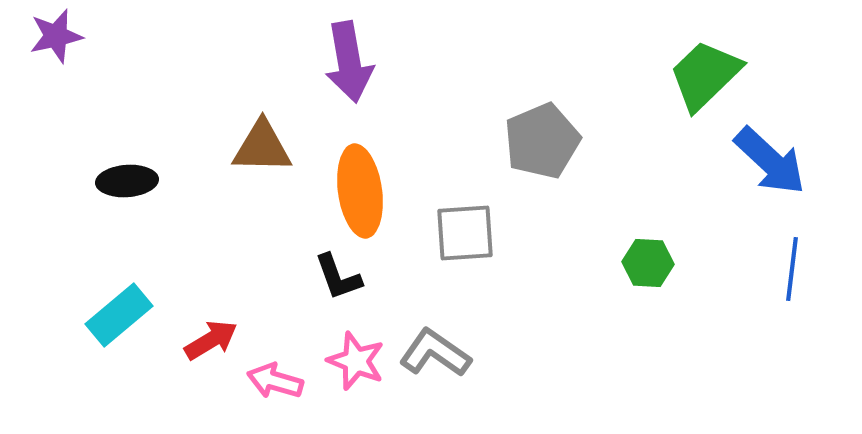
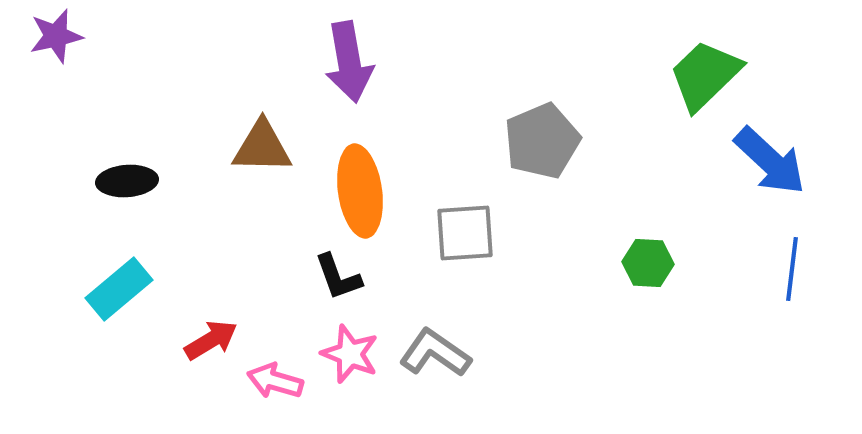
cyan rectangle: moved 26 px up
pink star: moved 6 px left, 7 px up
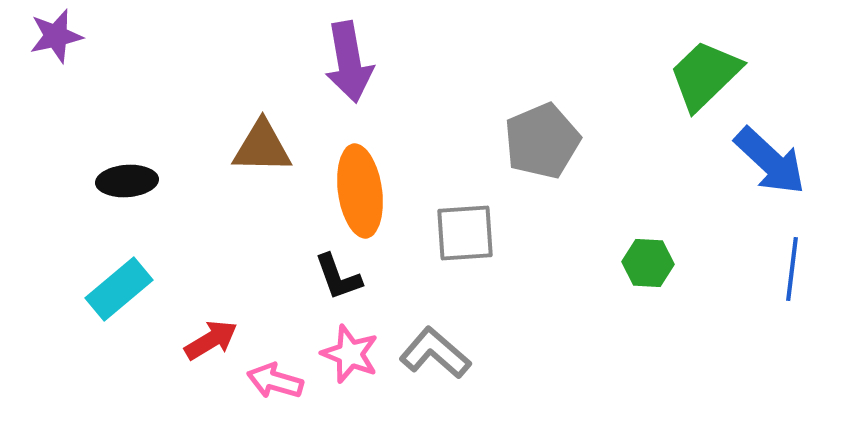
gray L-shape: rotated 6 degrees clockwise
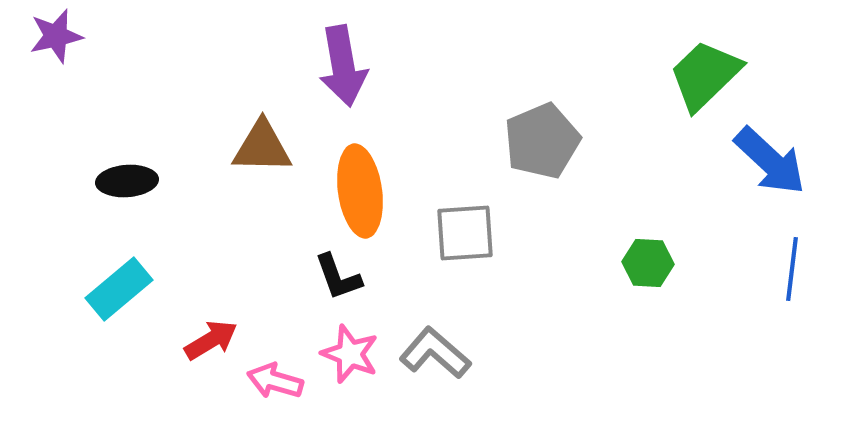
purple arrow: moved 6 px left, 4 px down
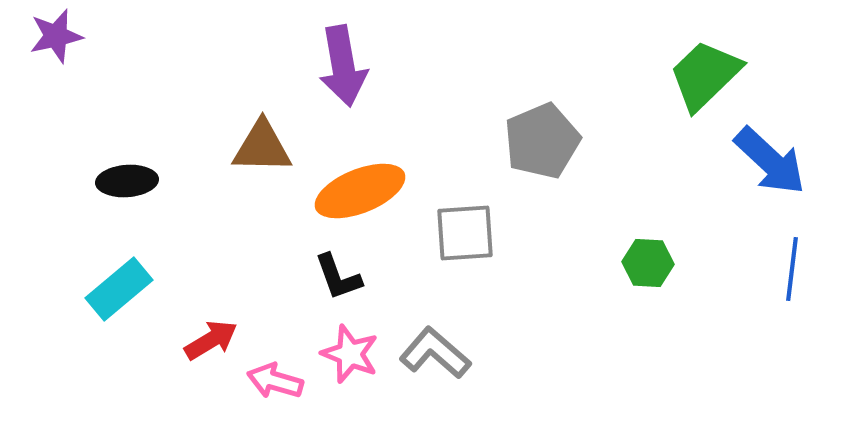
orange ellipse: rotated 76 degrees clockwise
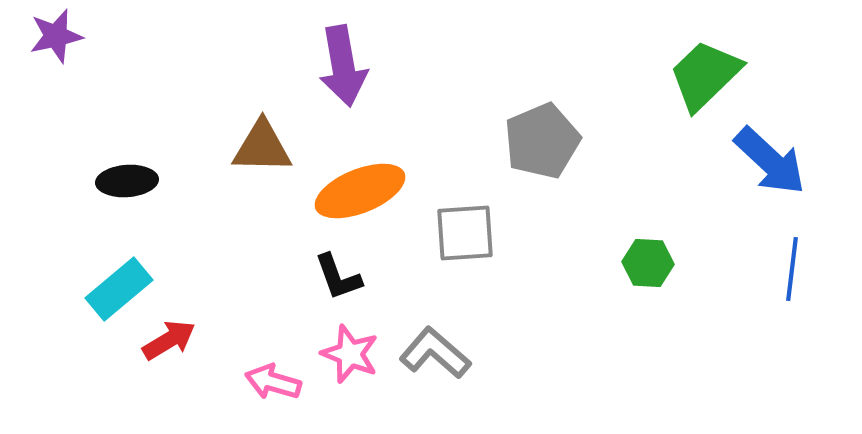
red arrow: moved 42 px left
pink arrow: moved 2 px left, 1 px down
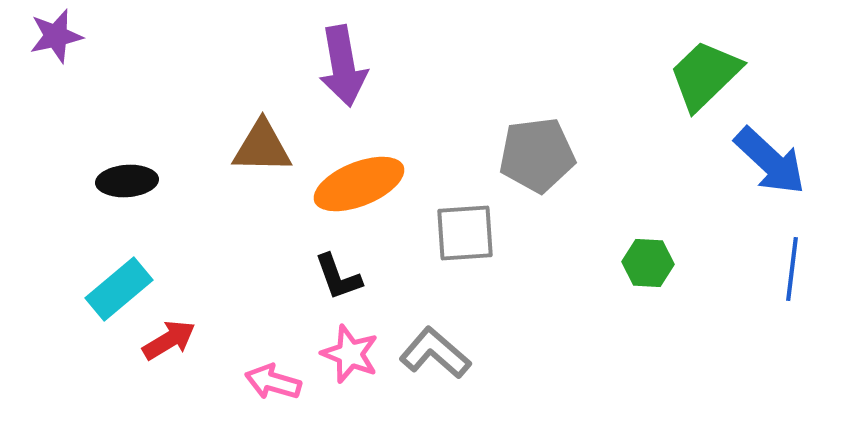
gray pentagon: moved 5 px left, 14 px down; rotated 16 degrees clockwise
orange ellipse: moved 1 px left, 7 px up
